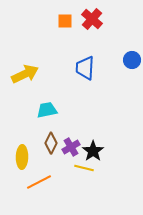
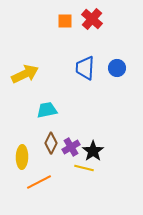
blue circle: moved 15 px left, 8 px down
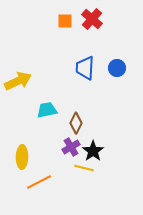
yellow arrow: moved 7 px left, 7 px down
brown diamond: moved 25 px right, 20 px up
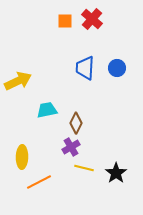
black star: moved 23 px right, 22 px down
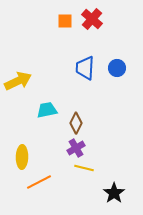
purple cross: moved 5 px right, 1 px down
black star: moved 2 px left, 20 px down
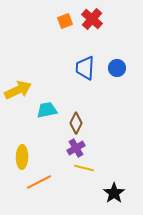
orange square: rotated 21 degrees counterclockwise
yellow arrow: moved 9 px down
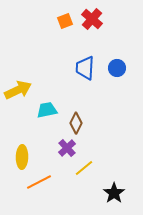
purple cross: moved 9 px left; rotated 12 degrees counterclockwise
yellow line: rotated 54 degrees counterclockwise
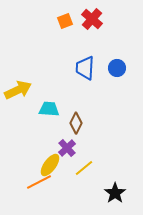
cyan trapezoid: moved 2 px right, 1 px up; rotated 15 degrees clockwise
yellow ellipse: moved 28 px right, 8 px down; rotated 35 degrees clockwise
black star: moved 1 px right
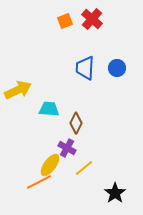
purple cross: rotated 18 degrees counterclockwise
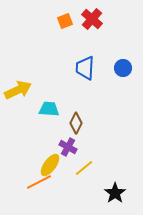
blue circle: moved 6 px right
purple cross: moved 1 px right, 1 px up
